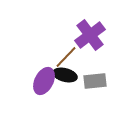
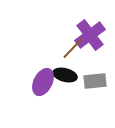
brown line: moved 7 px right, 9 px up
purple ellipse: moved 1 px left, 1 px down
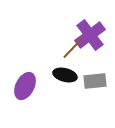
purple ellipse: moved 18 px left, 4 px down
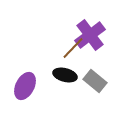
gray rectangle: rotated 45 degrees clockwise
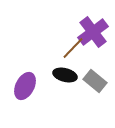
purple cross: moved 3 px right, 3 px up
